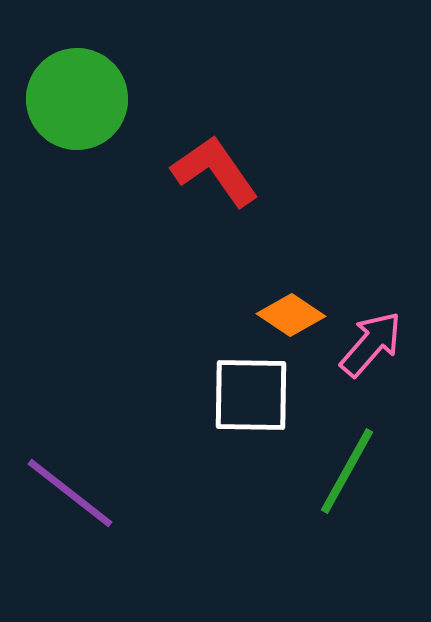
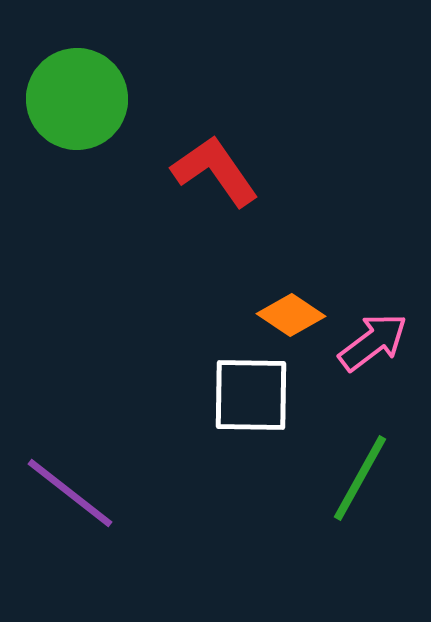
pink arrow: moved 2 px right, 2 px up; rotated 12 degrees clockwise
green line: moved 13 px right, 7 px down
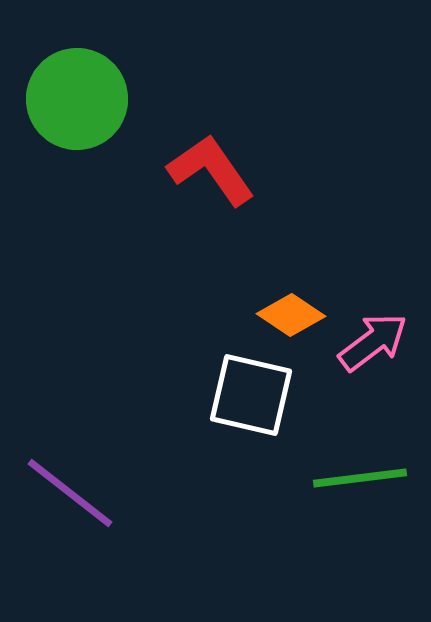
red L-shape: moved 4 px left, 1 px up
white square: rotated 12 degrees clockwise
green line: rotated 54 degrees clockwise
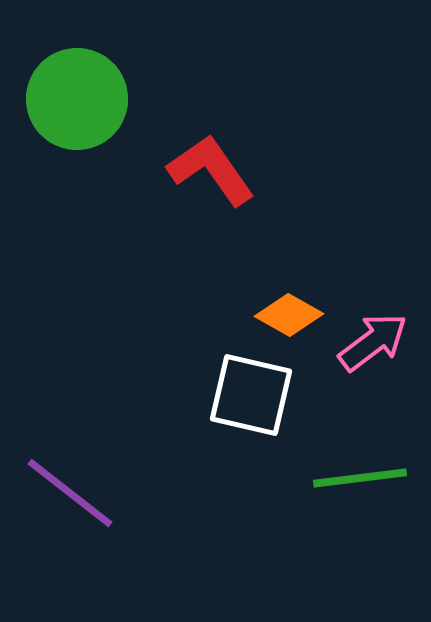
orange diamond: moved 2 px left; rotated 4 degrees counterclockwise
